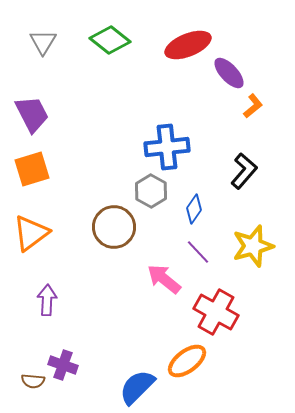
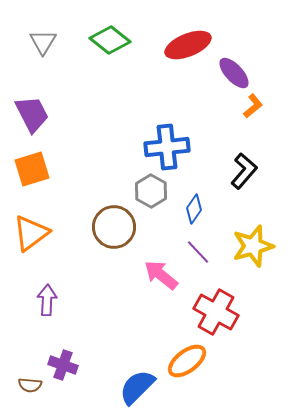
purple ellipse: moved 5 px right
pink arrow: moved 3 px left, 4 px up
brown semicircle: moved 3 px left, 4 px down
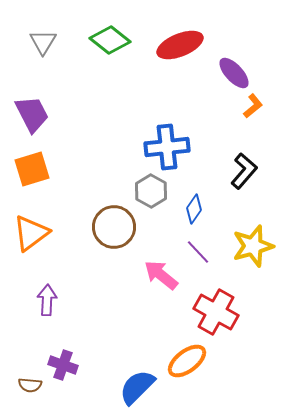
red ellipse: moved 8 px left
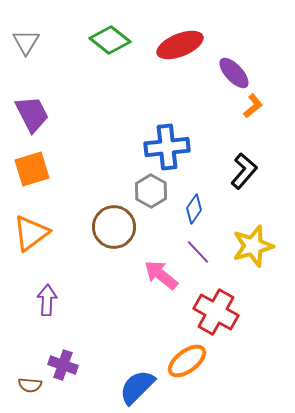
gray triangle: moved 17 px left
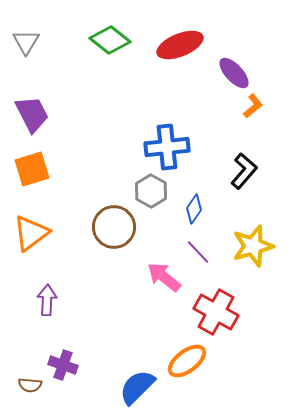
pink arrow: moved 3 px right, 2 px down
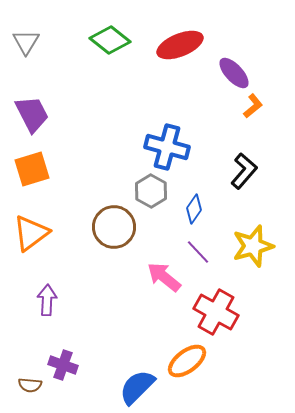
blue cross: rotated 21 degrees clockwise
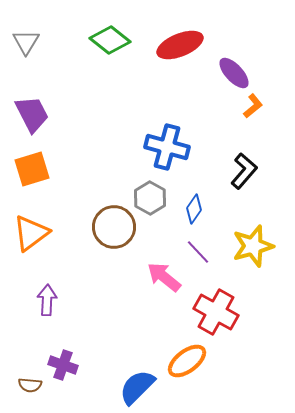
gray hexagon: moved 1 px left, 7 px down
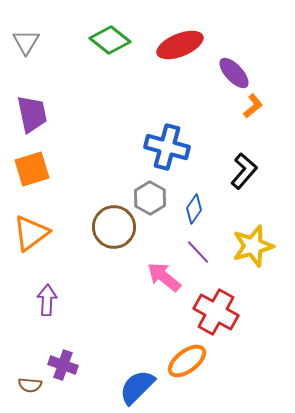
purple trapezoid: rotated 15 degrees clockwise
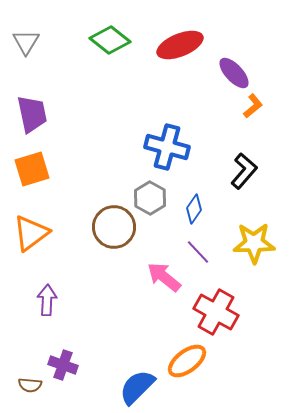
yellow star: moved 1 px right, 3 px up; rotated 15 degrees clockwise
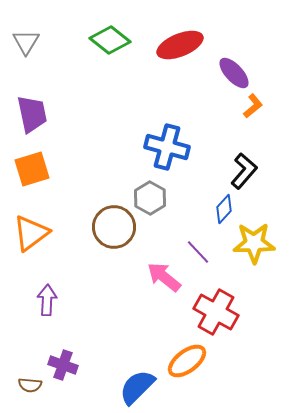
blue diamond: moved 30 px right; rotated 8 degrees clockwise
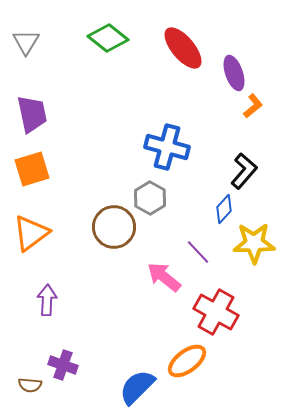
green diamond: moved 2 px left, 2 px up
red ellipse: moved 3 px right, 3 px down; rotated 72 degrees clockwise
purple ellipse: rotated 24 degrees clockwise
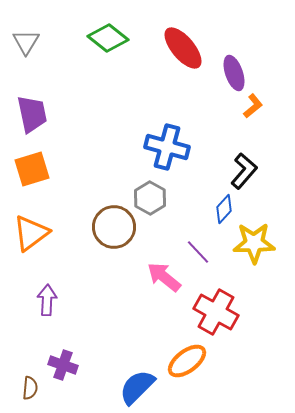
brown semicircle: moved 3 px down; rotated 90 degrees counterclockwise
